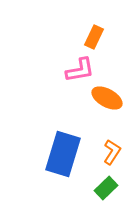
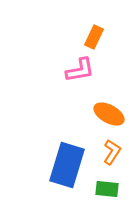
orange ellipse: moved 2 px right, 16 px down
blue rectangle: moved 4 px right, 11 px down
green rectangle: moved 1 px right, 1 px down; rotated 50 degrees clockwise
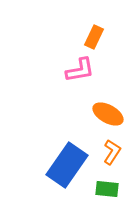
orange ellipse: moved 1 px left
blue rectangle: rotated 18 degrees clockwise
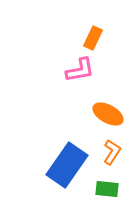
orange rectangle: moved 1 px left, 1 px down
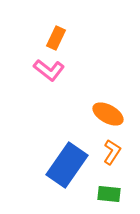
orange rectangle: moved 37 px left
pink L-shape: moved 31 px left; rotated 48 degrees clockwise
green rectangle: moved 2 px right, 5 px down
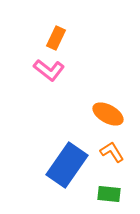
orange L-shape: rotated 65 degrees counterclockwise
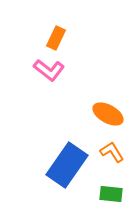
green rectangle: moved 2 px right
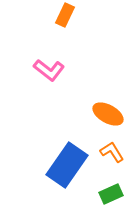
orange rectangle: moved 9 px right, 23 px up
green rectangle: rotated 30 degrees counterclockwise
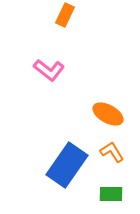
green rectangle: rotated 25 degrees clockwise
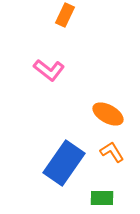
blue rectangle: moved 3 px left, 2 px up
green rectangle: moved 9 px left, 4 px down
